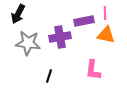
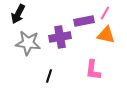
pink line: rotated 32 degrees clockwise
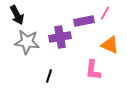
black arrow: moved 1 px left, 1 px down; rotated 54 degrees counterclockwise
orange triangle: moved 4 px right, 10 px down; rotated 12 degrees clockwise
gray star: moved 1 px left, 1 px up
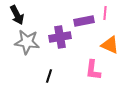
pink line: rotated 24 degrees counterclockwise
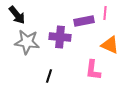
black arrow: rotated 12 degrees counterclockwise
purple cross: rotated 15 degrees clockwise
